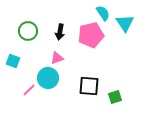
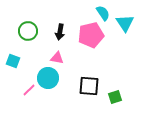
pink triangle: rotated 32 degrees clockwise
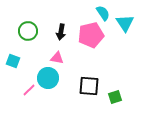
black arrow: moved 1 px right
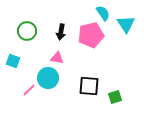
cyan triangle: moved 1 px right, 1 px down
green circle: moved 1 px left
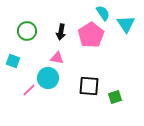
pink pentagon: rotated 20 degrees counterclockwise
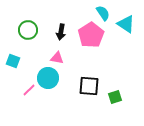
cyan triangle: rotated 24 degrees counterclockwise
green circle: moved 1 px right, 1 px up
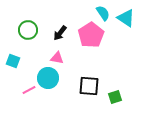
cyan triangle: moved 6 px up
black arrow: moved 1 px left, 1 px down; rotated 28 degrees clockwise
pink line: rotated 16 degrees clockwise
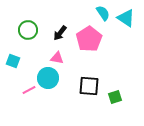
pink pentagon: moved 2 px left, 4 px down
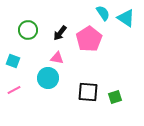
black square: moved 1 px left, 6 px down
pink line: moved 15 px left
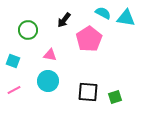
cyan semicircle: rotated 28 degrees counterclockwise
cyan triangle: rotated 24 degrees counterclockwise
black arrow: moved 4 px right, 13 px up
pink triangle: moved 7 px left, 3 px up
cyan circle: moved 3 px down
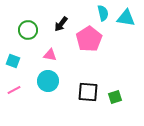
cyan semicircle: rotated 49 degrees clockwise
black arrow: moved 3 px left, 4 px down
